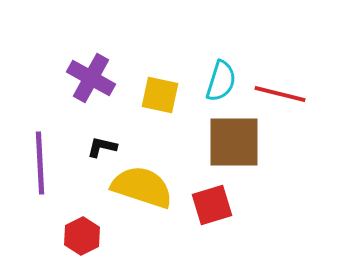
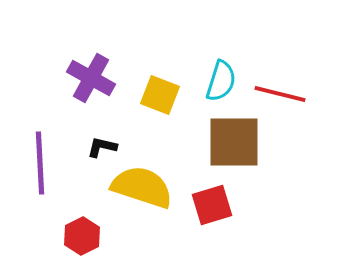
yellow square: rotated 9 degrees clockwise
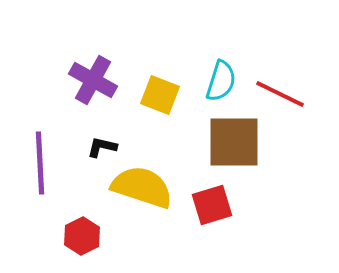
purple cross: moved 2 px right, 2 px down
red line: rotated 12 degrees clockwise
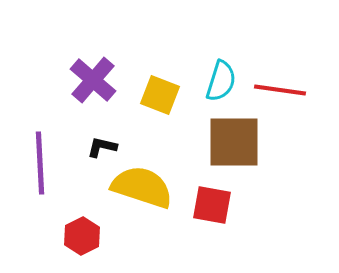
purple cross: rotated 12 degrees clockwise
red line: moved 4 px up; rotated 18 degrees counterclockwise
red square: rotated 27 degrees clockwise
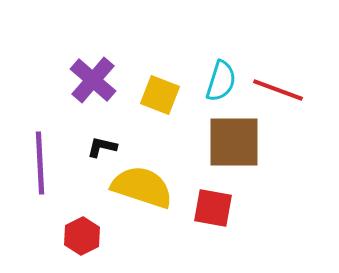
red line: moved 2 px left; rotated 12 degrees clockwise
red square: moved 1 px right, 3 px down
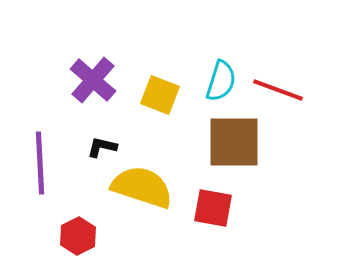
red hexagon: moved 4 px left
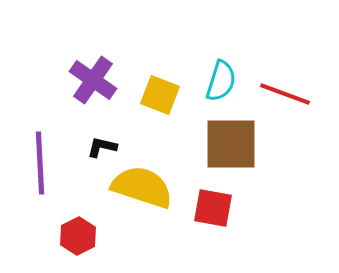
purple cross: rotated 6 degrees counterclockwise
red line: moved 7 px right, 4 px down
brown square: moved 3 px left, 2 px down
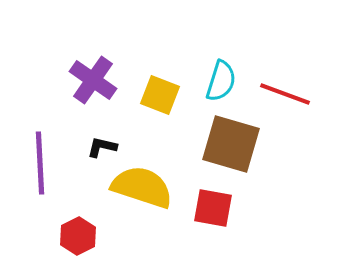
brown square: rotated 16 degrees clockwise
